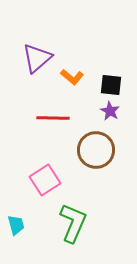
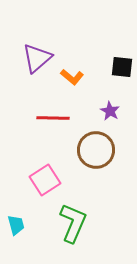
black square: moved 11 px right, 18 px up
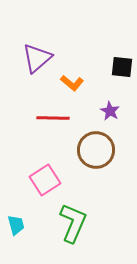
orange L-shape: moved 6 px down
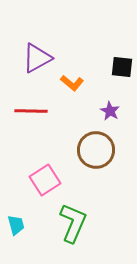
purple triangle: rotated 12 degrees clockwise
red line: moved 22 px left, 7 px up
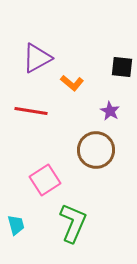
red line: rotated 8 degrees clockwise
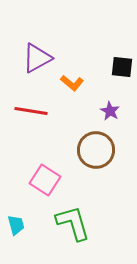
pink square: rotated 24 degrees counterclockwise
green L-shape: rotated 39 degrees counterclockwise
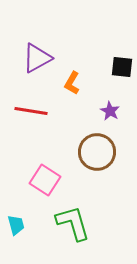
orange L-shape: rotated 80 degrees clockwise
brown circle: moved 1 px right, 2 px down
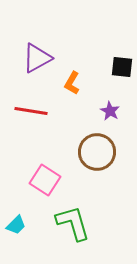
cyan trapezoid: rotated 60 degrees clockwise
